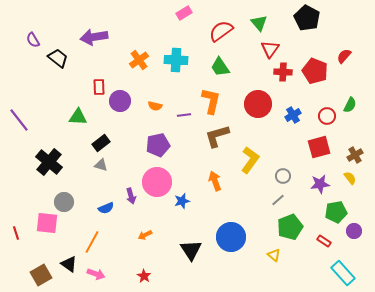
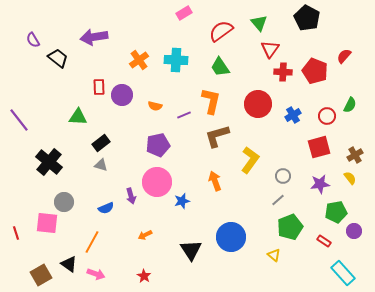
purple circle at (120, 101): moved 2 px right, 6 px up
purple line at (184, 115): rotated 16 degrees counterclockwise
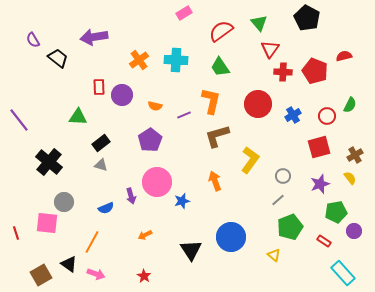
red semicircle at (344, 56): rotated 35 degrees clockwise
purple pentagon at (158, 145): moved 8 px left, 5 px up; rotated 20 degrees counterclockwise
purple star at (320, 184): rotated 12 degrees counterclockwise
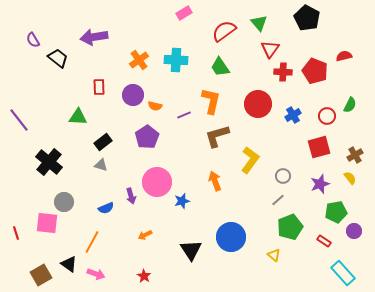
red semicircle at (221, 31): moved 3 px right
purple circle at (122, 95): moved 11 px right
purple pentagon at (150, 140): moved 3 px left, 3 px up
black rectangle at (101, 143): moved 2 px right, 1 px up
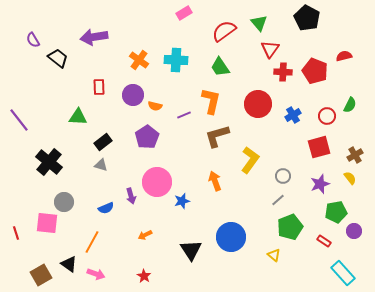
orange cross at (139, 60): rotated 18 degrees counterclockwise
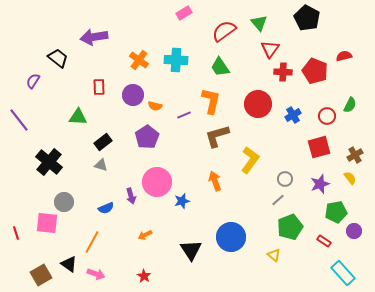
purple semicircle at (33, 40): moved 41 px down; rotated 63 degrees clockwise
gray circle at (283, 176): moved 2 px right, 3 px down
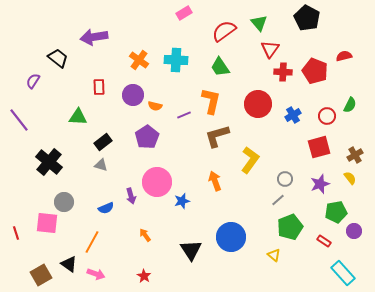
orange arrow at (145, 235): rotated 80 degrees clockwise
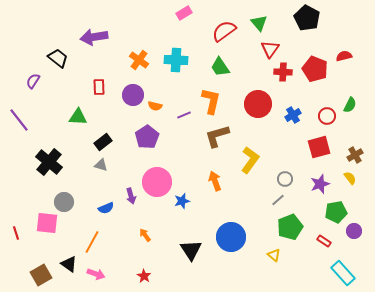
red pentagon at (315, 71): moved 2 px up
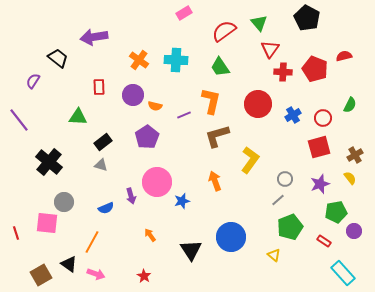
red circle at (327, 116): moved 4 px left, 2 px down
orange arrow at (145, 235): moved 5 px right
